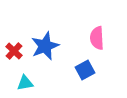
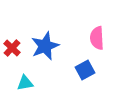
red cross: moved 2 px left, 3 px up
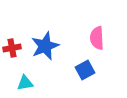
red cross: rotated 36 degrees clockwise
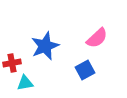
pink semicircle: rotated 130 degrees counterclockwise
red cross: moved 15 px down
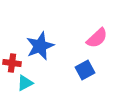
blue star: moved 5 px left
red cross: rotated 18 degrees clockwise
cyan triangle: rotated 18 degrees counterclockwise
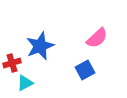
red cross: rotated 24 degrees counterclockwise
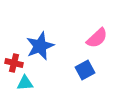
red cross: moved 2 px right; rotated 30 degrees clockwise
cyan triangle: rotated 24 degrees clockwise
